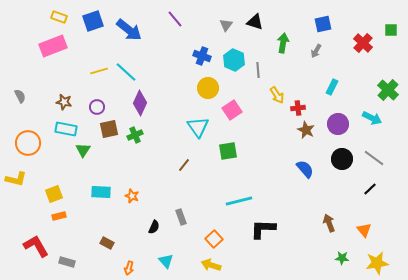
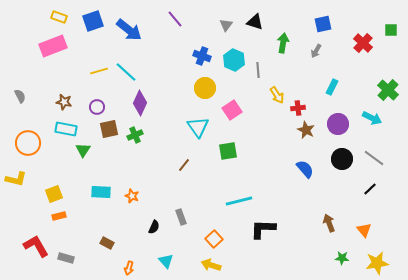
yellow circle at (208, 88): moved 3 px left
gray rectangle at (67, 262): moved 1 px left, 4 px up
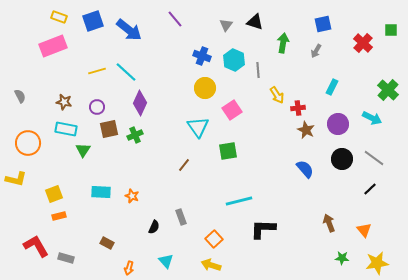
yellow line at (99, 71): moved 2 px left
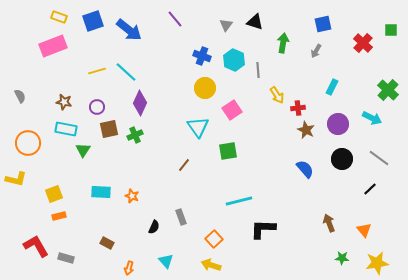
gray line at (374, 158): moved 5 px right
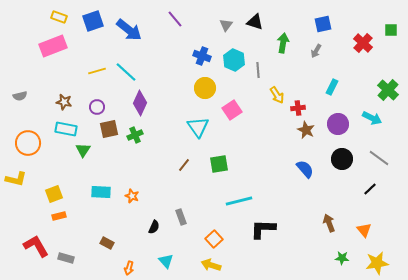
gray semicircle at (20, 96): rotated 104 degrees clockwise
green square at (228, 151): moved 9 px left, 13 px down
